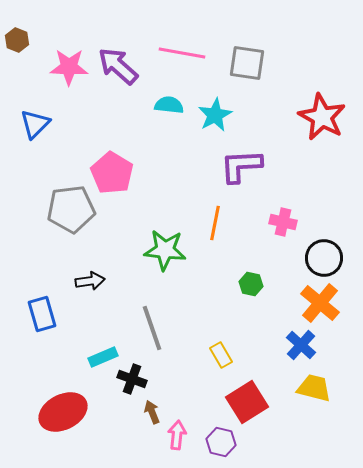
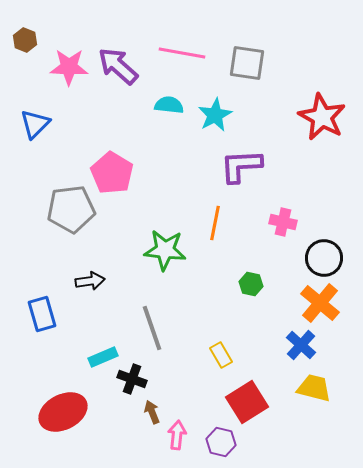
brown hexagon: moved 8 px right
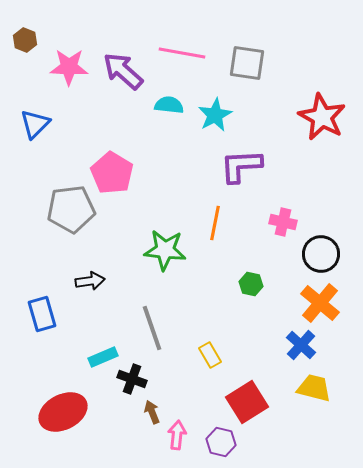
purple arrow: moved 5 px right, 5 px down
black circle: moved 3 px left, 4 px up
yellow rectangle: moved 11 px left
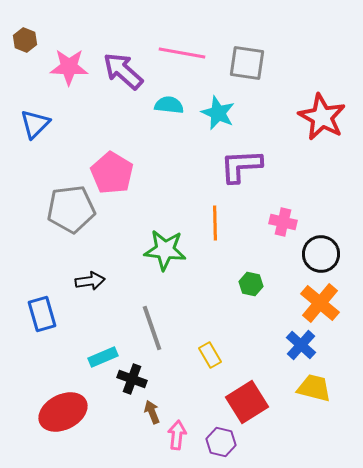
cyan star: moved 3 px right, 2 px up; rotated 20 degrees counterclockwise
orange line: rotated 12 degrees counterclockwise
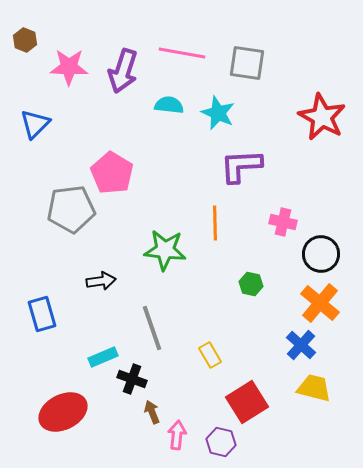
purple arrow: rotated 114 degrees counterclockwise
black arrow: moved 11 px right
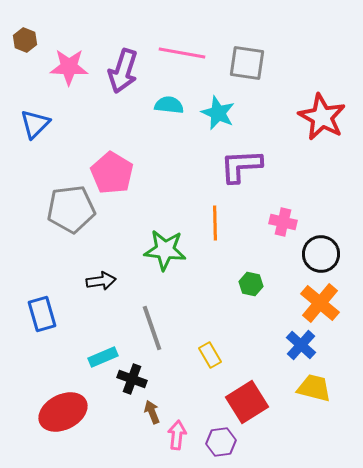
purple hexagon: rotated 20 degrees counterclockwise
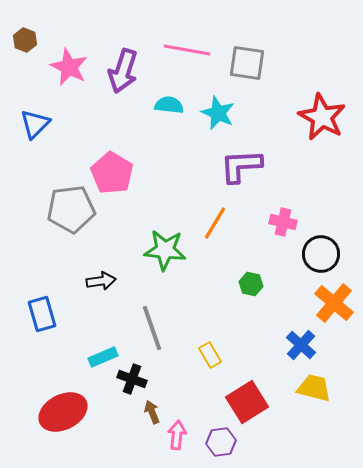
pink line: moved 5 px right, 3 px up
pink star: rotated 24 degrees clockwise
orange line: rotated 32 degrees clockwise
orange cross: moved 14 px right
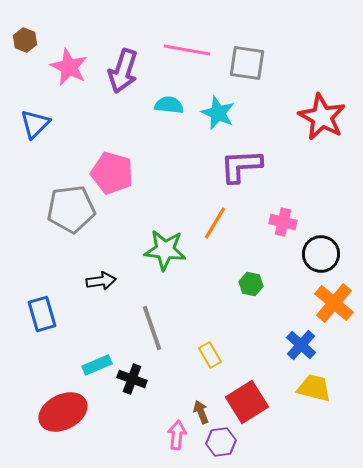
pink pentagon: rotated 15 degrees counterclockwise
cyan rectangle: moved 6 px left, 8 px down
brown arrow: moved 49 px right
